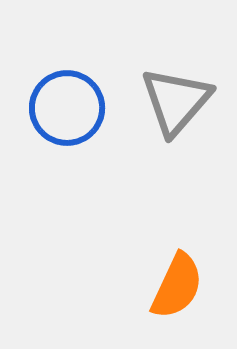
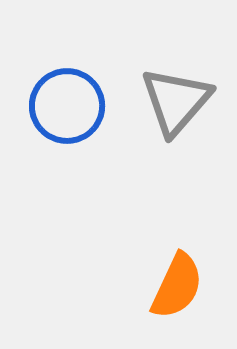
blue circle: moved 2 px up
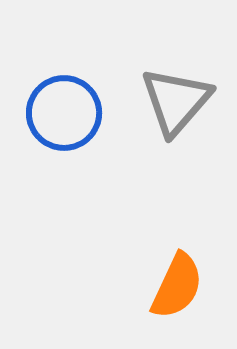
blue circle: moved 3 px left, 7 px down
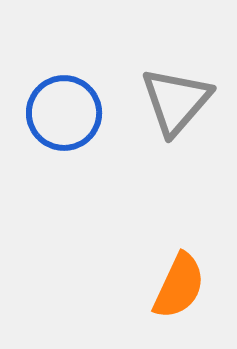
orange semicircle: moved 2 px right
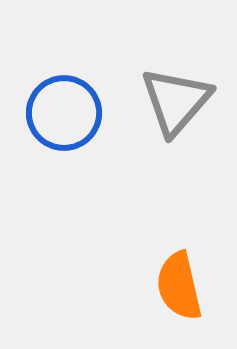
orange semicircle: rotated 142 degrees clockwise
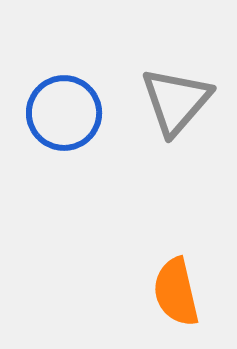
orange semicircle: moved 3 px left, 6 px down
